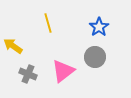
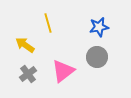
blue star: rotated 24 degrees clockwise
yellow arrow: moved 12 px right, 1 px up
gray circle: moved 2 px right
gray cross: rotated 30 degrees clockwise
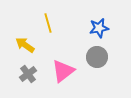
blue star: moved 1 px down
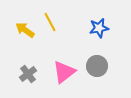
yellow line: moved 2 px right, 1 px up; rotated 12 degrees counterclockwise
yellow arrow: moved 15 px up
gray circle: moved 9 px down
pink triangle: moved 1 px right, 1 px down
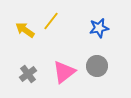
yellow line: moved 1 px right, 1 px up; rotated 66 degrees clockwise
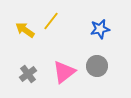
blue star: moved 1 px right, 1 px down
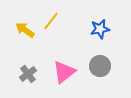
gray circle: moved 3 px right
